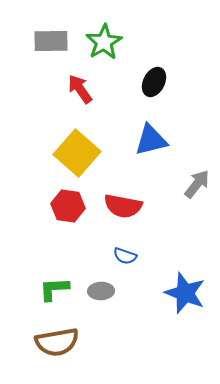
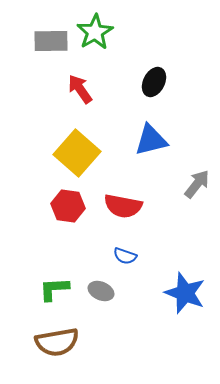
green star: moved 9 px left, 10 px up
gray ellipse: rotated 25 degrees clockwise
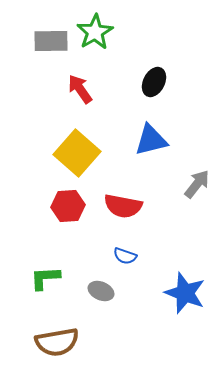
red hexagon: rotated 12 degrees counterclockwise
green L-shape: moved 9 px left, 11 px up
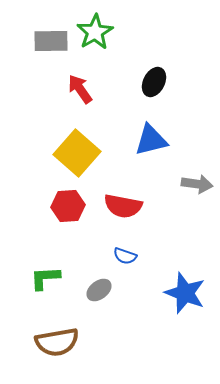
gray arrow: rotated 60 degrees clockwise
gray ellipse: moved 2 px left, 1 px up; rotated 60 degrees counterclockwise
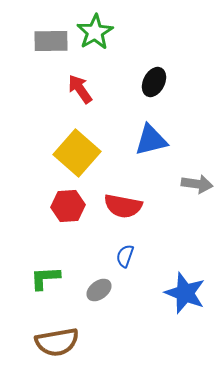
blue semicircle: rotated 90 degrees clockwise
